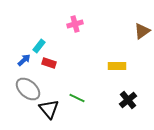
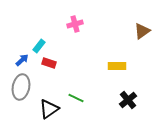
blue arrow: moved 2 px left
gray ellipse: moved 7 px left, 2 px up; rotated 60 degrees clockwise
green line: moved 1 px left
black triangle: rotated 35 degrees clockwise
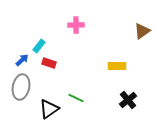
pink cross: moved 1 px right, 1 px down; rotated 14 degrees clockwise
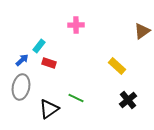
yellow rectangle: rotated 42 degrees clockwise
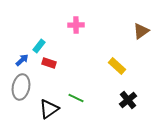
brown triangle: moved 1 px left
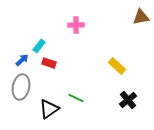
brown triangle: moved 14 px up; rotated 24 degrees clockwise
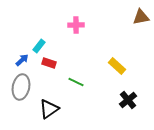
green line: moved 16 px up
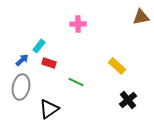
pink cross: moved 2 px right, 1 px up
